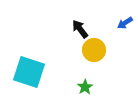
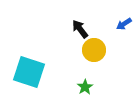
blue arrow: moved 1 px left, 1 px down
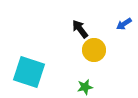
green star: rotated 21 degrees clockwise
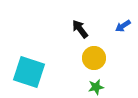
blue arrow: moved 1 px left, 2 px down
yellow circle: moved 8 px down
green star: moved 11 px right
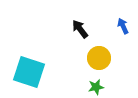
blue arrow: rotated 98 degrees clockwise
yellow circle: moved 5 px right
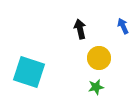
black arrow: rotated 24 degrees clockwise
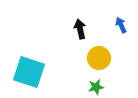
blue arrow: moved 2 px left, 1 px up
